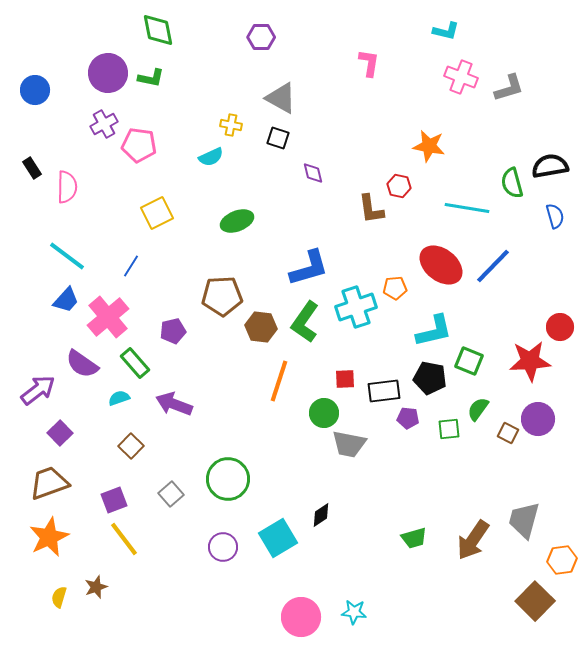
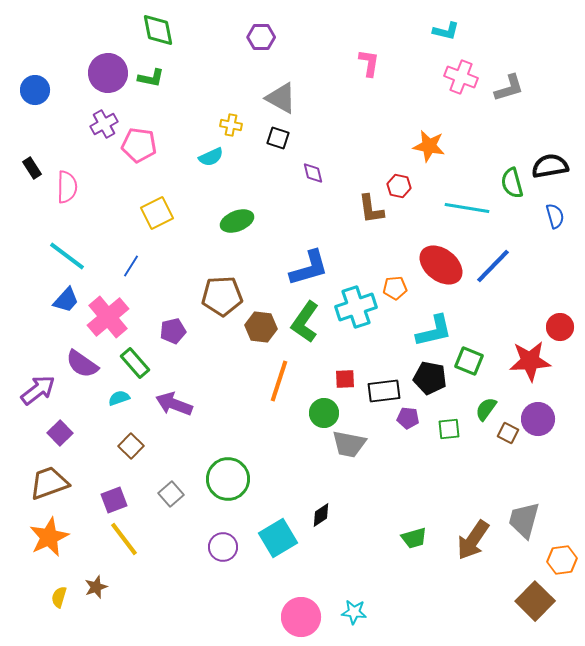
green semicircle at (478, 409): moved 8 px right
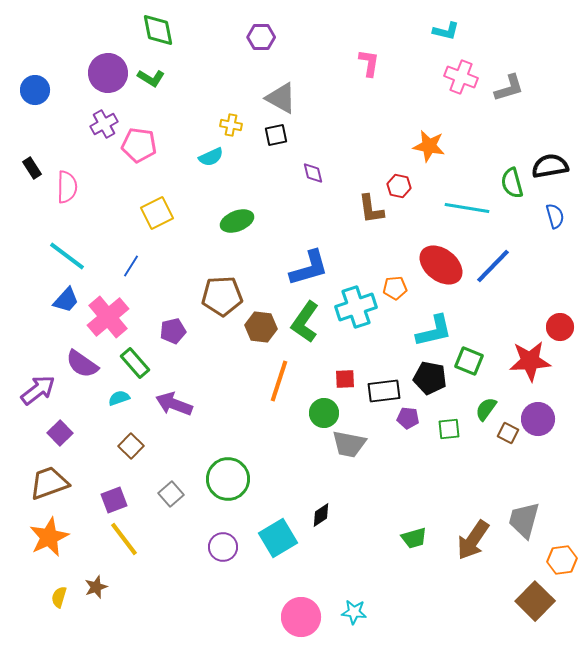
green L-shape at (151, 78): rotated 20 degrees clockwise
black square at (278, 138): moved 2 px left, 3 px up; rotated 30 degrees counterclockwise
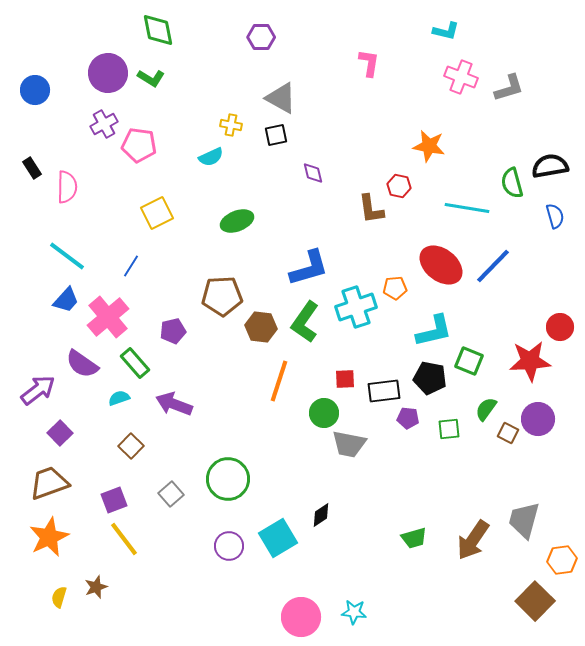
purple circle at (223, 547): moved 6 px right, 1 px up
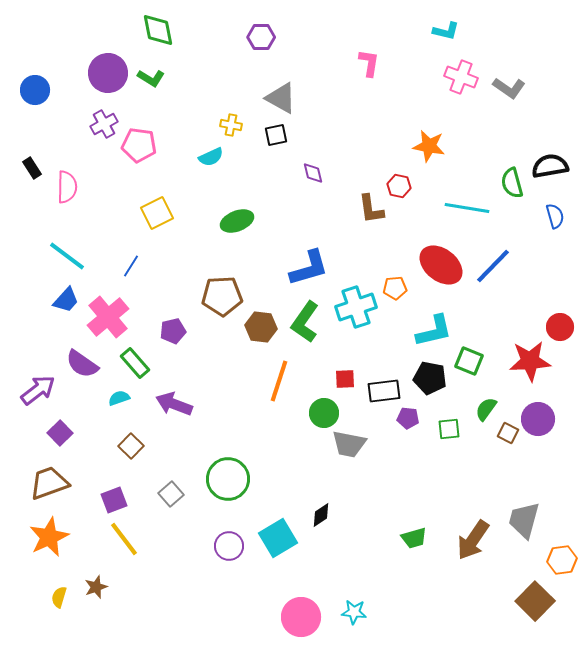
gray L-shape at (509, 88): rotated 52 degrees clockwise
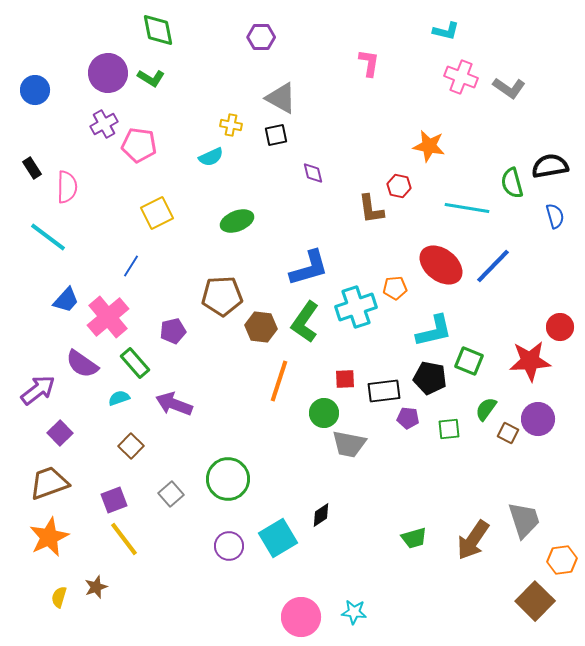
cyan line at (67, 256): moved 19 px left, 19 px up
gray trapezoid at (524, 520): rotated 147 degrees clockwise
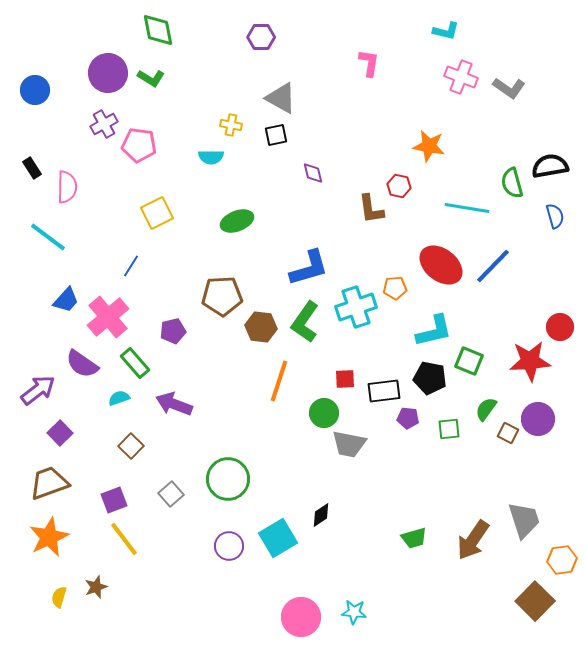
cyan semicircle at (211, 157): rotated 25 degrees clockwise
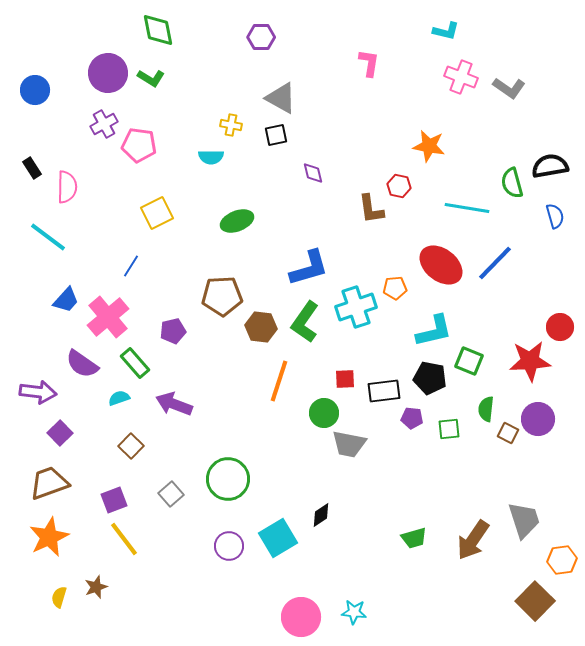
blue line at (493, 266): moved 2 px right, 3 px up
purple arrow at (38, 390): moved 2 px down; rotated 45 degrees clockwise
green semicircle at (486, 409): rotated 30 degrees counterclockwise
purple pentagon at (408, 418): moved 4 px right
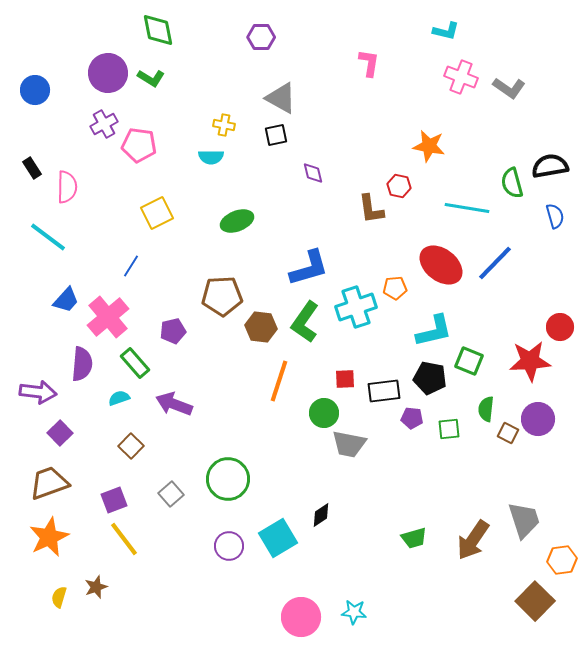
yellow cross at (231, 125): moved 7 px left
purple semicircle at (82, 364): rotated 120 degrees counterclockwise
